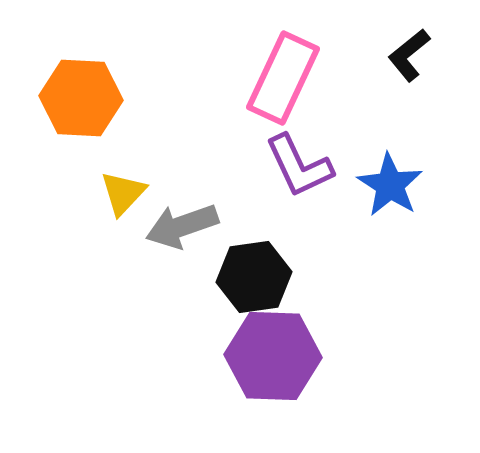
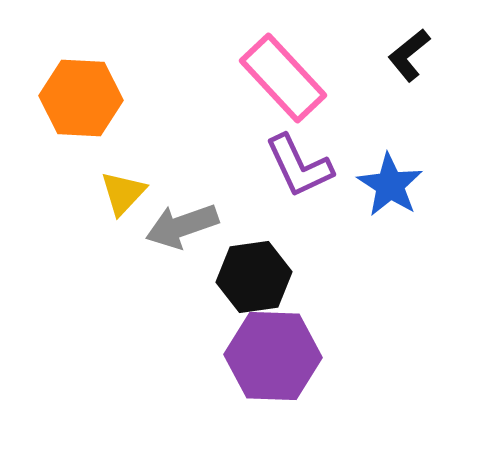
pink rectangle: rotated 68 degrees counterclockwise
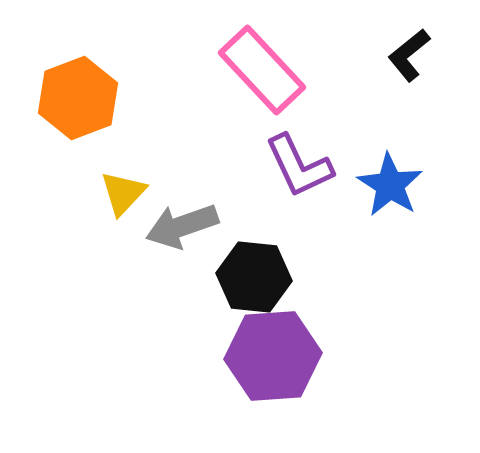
pink rectangle: moved 21 px left, 8 px up
orange hexagon: moved 3 px left; rotated 24 degrees counterclockwise
black hexagon: rotated 14 degrees clockwise
purple hexagon: rotated 6 degrees counterclockwise
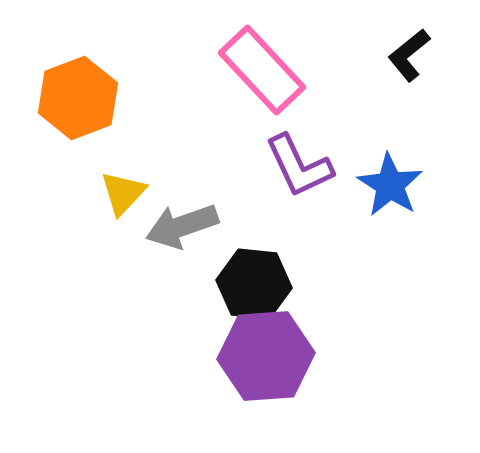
black hexagon: moved 7 px down
purple hexagon: moved 7 px left
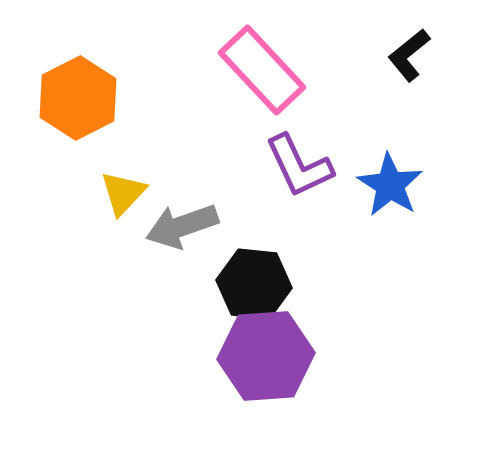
orange hexagon: rotated 6 degrees counterclockwise
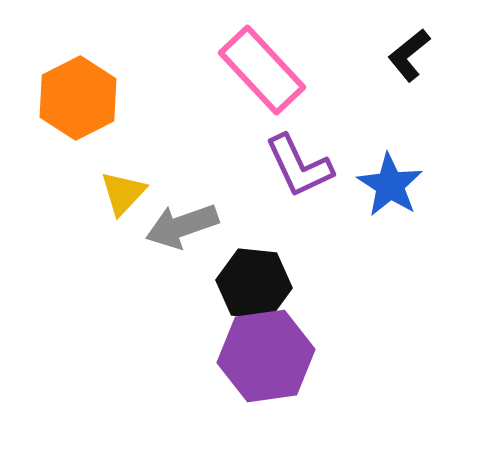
purple hexagon: rotated 4 degrees counterclockwise
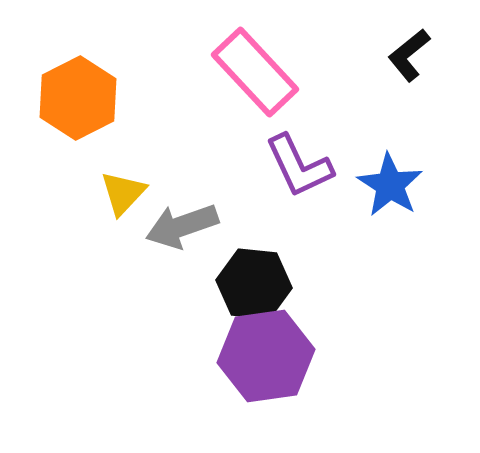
pink rectangle: moved 7 px left, 2 px down
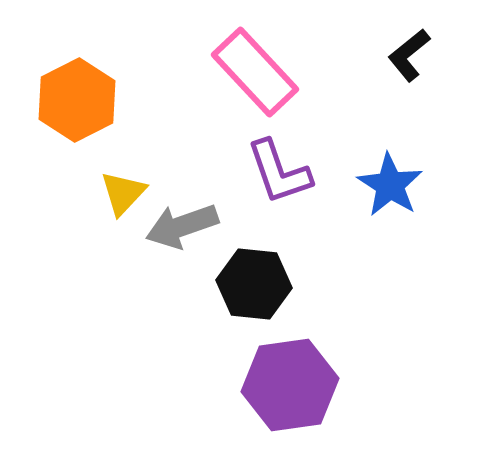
orange hexagon: moved 1 px left, 2 px down
purple L-shape: moved 20 px left, 6 px down; rotated 6 degrees clockwise
purple hexagon: moved 24 px right, 29 px down
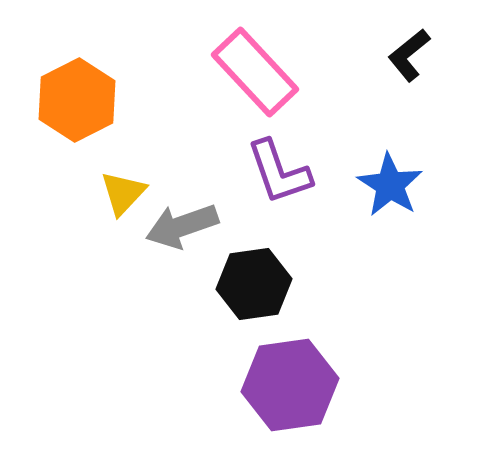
black hexagon: rotated 14 degrees counterclockwise
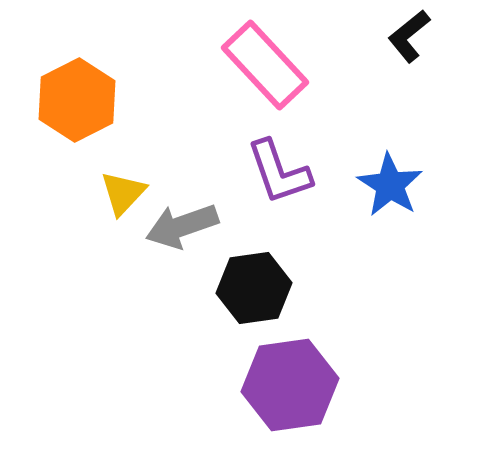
black L-shape: moved 19 px up
pink rectangle: moved 10 px right, 7 px up
black hexagon: moved 4 px down
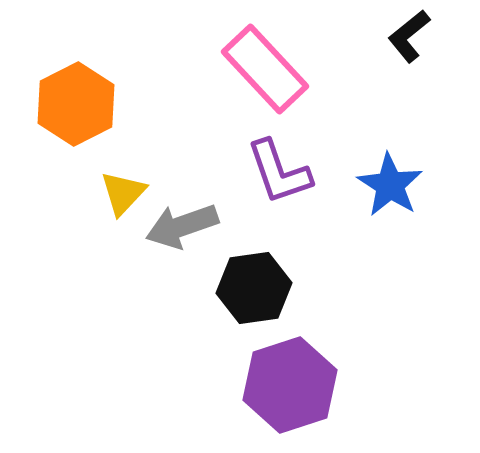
pink rectangle: moved 4 px down
orange hexagon: moved 1 px left, 4 px down
purple hexagon: rotated 10 degrees counterclockwise
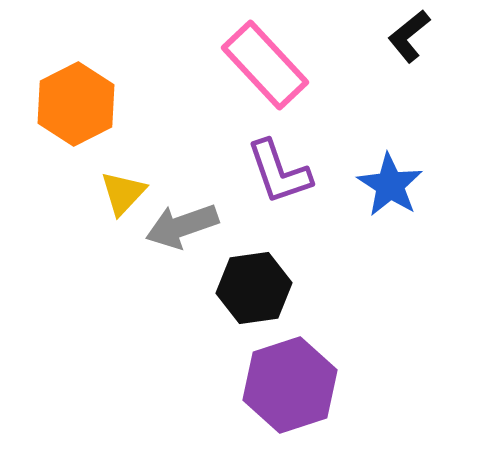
pink rectangle: moved 4 px up
